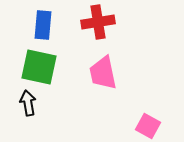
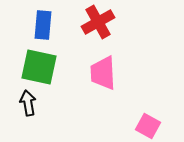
red cross: rotated 20 degrees counterclockwise
pink trapezoid: rotated 9 degrees clockwise
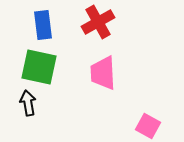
blue rectangle: rotated 12 degrees counterclockwise
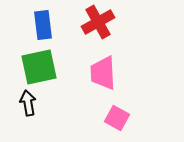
green square: rotated 24 degrees counterclockwise
pink square: moved 31 px left, 8 px up
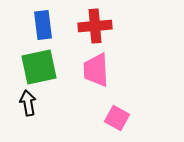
red cross: moved 3 px left, 4 px down; rotated 24 degrees clockwise
pink trapezoid: moved 7 px left, 3 px up
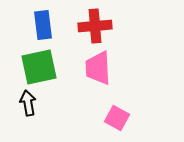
pink trapezoid: moved 2 px right, 2 px up
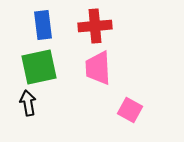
pink square: moved 13 px right, 8 px up
